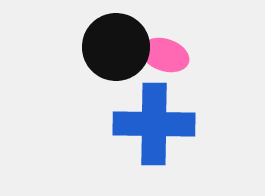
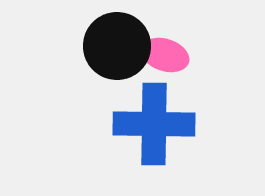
black circle: moved 1 px right, 1 px up
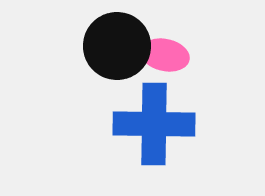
pink ellipse: rotated 6 degrees counterclockwise
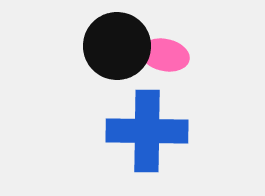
blue cross: moved 7 px left, 7 px down
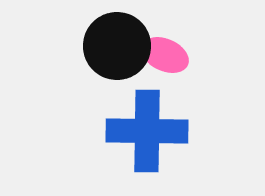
pink ellipse: rotated 12 degrees clockwise
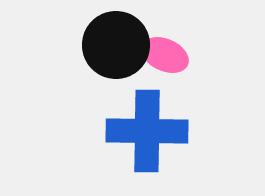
black circle: moved 1 px left, 1 px up
